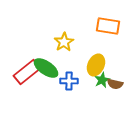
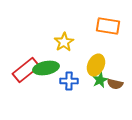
green ellipse: rotated 45 degrees counterclockwise
red rectangle: moved 1 px left, 2 px up
green star: moved 2 px left
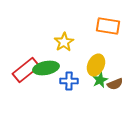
brown semicircle: rotated 35 degrees counterclockwise
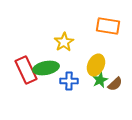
red rectangle: rotated 76 degrees counterclockwise
brown semicircle: rotated 21 degrees counterclockwise
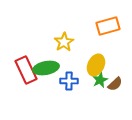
orange rectangle: rotated 25 degrees counterclockwise
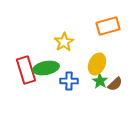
yellow ellipse: moved 1 px right, 1 px up
red rectangle: rotated 8 degrees clockwise
green star: moved 1 px down; rotated 14 degrees counterclockwise
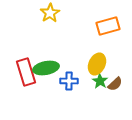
yellow star: moved 14 px left, 29 px up
red rectangle: moved 2 px down
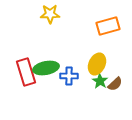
yellow star: moved 1 px down; rotated 30 degrees clockwise
blue cross: moved 5 px up
